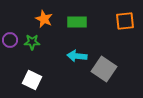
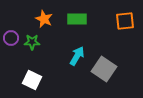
green rectangle: moved 3 px up
purple circle: moved 1 px right, 2 px up
cyan arrow: rotated 114 degrees clockwise
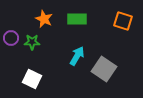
orange square: moved 2 px left; rotated 24 degrees clockwise
white square: moved 1 px up
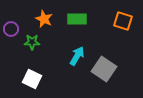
purple circle: moved 9 px up
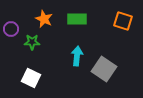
cyan arrow: rotated 24 degrees counterclockwise
white square: moved 1 px left, 1 px up
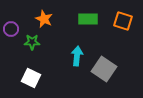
green rectangle: moved 11 px right
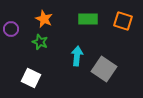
green star: moved 8 px right; rotated 21 degrees clockwise
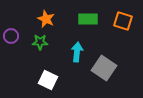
orange star: moved 2 px right
purple circle: moved 7 px down
green star: rotated 21 degrees counterclockwise
cyan arrow: moved 4 px up
gray square: moved 1 px up
white square: moved 17 px right, 2 px down
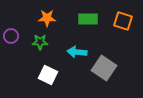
orange star: moved 1 px right, 1 px up; rotated 24 degrees counterclockwise
cyan arrow: rotated 90 degrees counterclockwise
white square: moved 5 px up
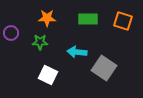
purple circle: moved 3 px up
